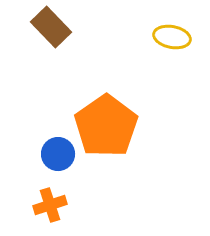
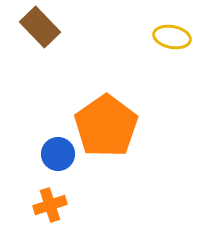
brown rectangle: moved 11 px left
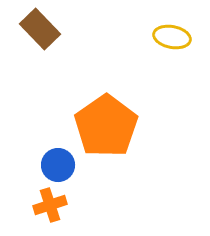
brown rectangle: moved 2 px down
blue circle: moved 11 px down
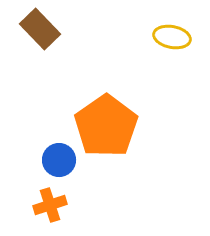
blue circle: moved 1 px right, 5 px up
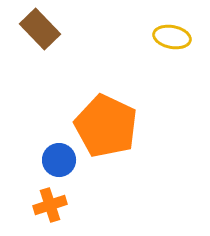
orange pentagon: rotated 12 degrees counterclockwise
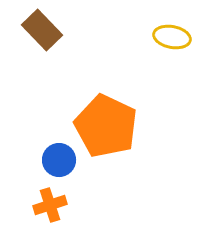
brown rectangle: moved 2 px right, 1 px down
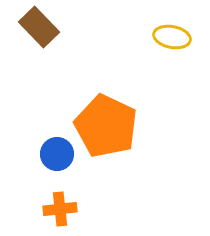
brown rectangle: moved 3 px left, 3 px up
blue circle: moved 2 px left, 6 px up
orange cross: moved 10 px right, 4 px down; rotated 12 degrees clockwise
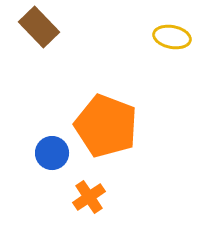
orange pentagon: rotated 4 degrees counterclockwise
blue circle: moved 5 px left, 1 px up
orange cross: moved 29 px right, 12 px up; rotated 28 degrees counterclockwise
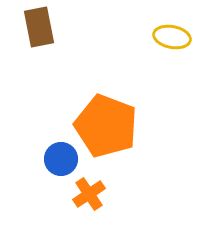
brown rectangle: rotated 33 degrees clockwise
blue circle: moved 9 px right, 6 px down
orange cross: moved 3 px up
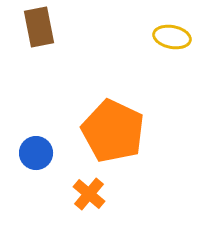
orange pentagon: moved 7 px right, 5 px down; rotated 4 degrees clockwise
blue circle: moved 25 px left, 6 px up
orange cross: rotated 16 degrees counterclockwise
